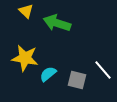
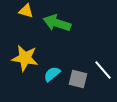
yellow triangle: rotated 28 degrees counterclockwise
cyan semicircle: moved 4 px right
gray square: moved 1 px right, 1 px up
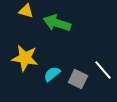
gray square: rotated 12 degrees clockwise
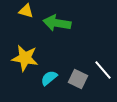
green arrow: rotated 8 degrees counterclockwise
cyan semicircle: moved 3 px left, 4 px down
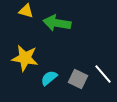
white line: moved 4 px down
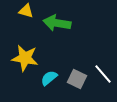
gray square: moved 1 px left
